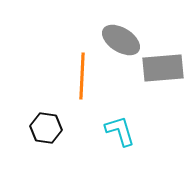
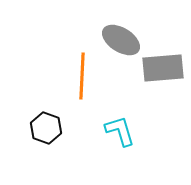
black hexagon: rotated 12 degrees clockwise
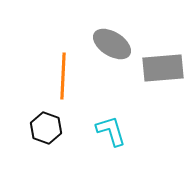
gray ellipse: moved 9 px left, 4 px down
orange line: moved 19 px left
cyan L-shape: moved 9 px left
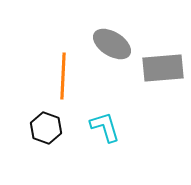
cyan L-shape: moved 6 px left, 4 px up
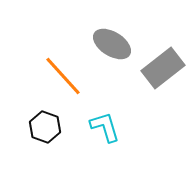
gray rectangle: rotated 33 degrees counterclockwise
orange line: rotated 45 degrees counterclockwise
black hexagon: moved 1 px left, 1 px up
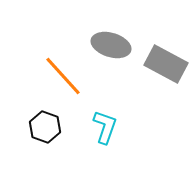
gray ellipse: moved 1 px left, 1 px down; rotated 15 degrees counterclockwise
gray rectangle: moved 3 px right, 4 px up; rotated 66 degrees clockwise
cyan L-shape: rotated 36 degrees clockwise
